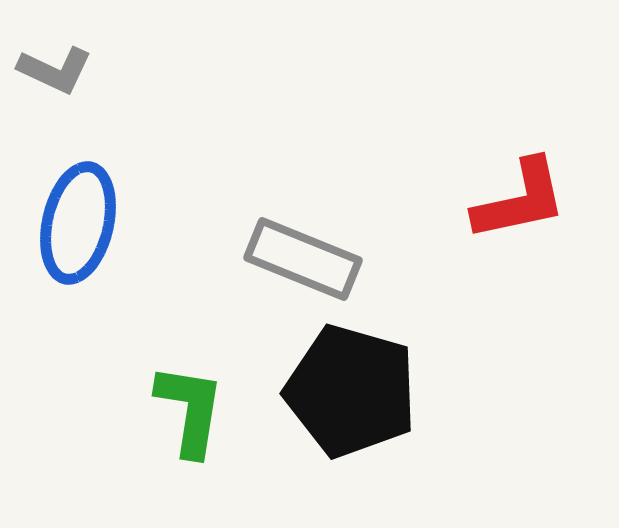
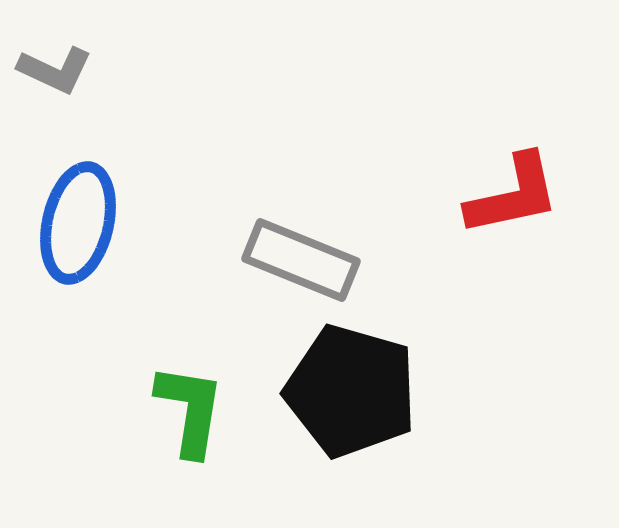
red L-shape: moved 7 px left, 5 px up
gray rectangle: moved 2 px left, 1 px down
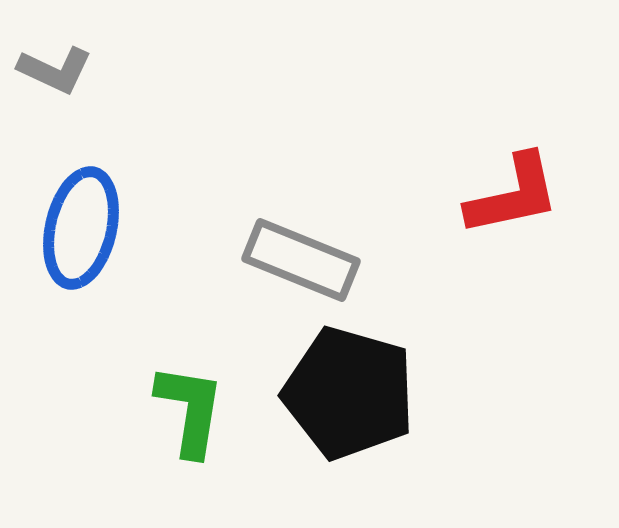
blue ellipse: moved 3 px right, 5 px down
black pentagon: moved 2 px left, 2 px down
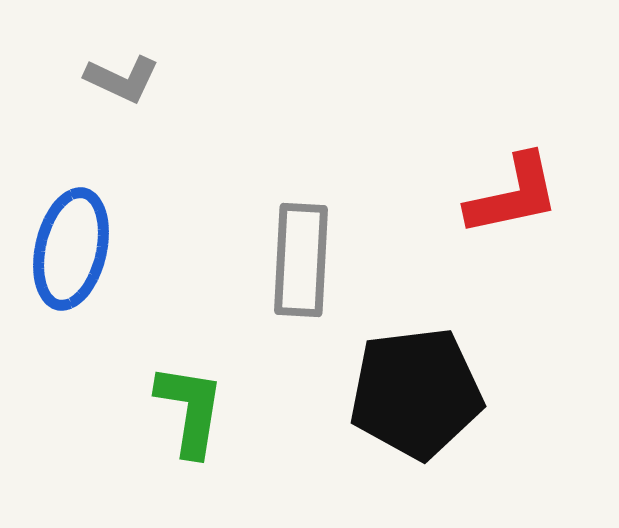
gray L-shape: moved 67 px right, 9 px down
blue ellipse: moved 10 px left, 21 px down
gray rectangle: rotated 71 degrees clockwise
black pentagon: moved 67 px right; rotated 23 degrees counterclockwise
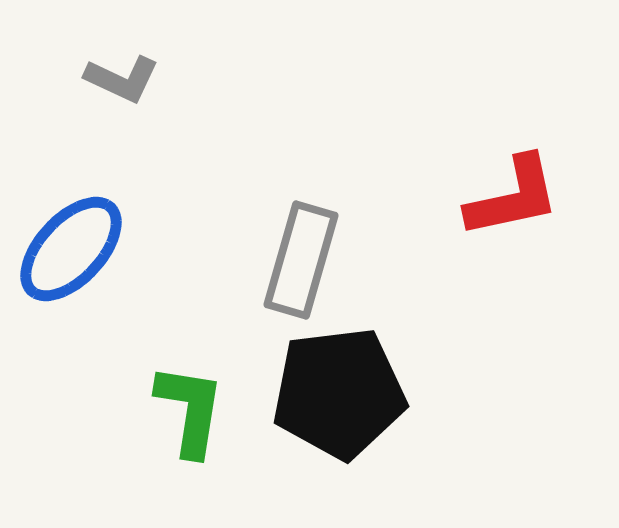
red L-shape: moved 2 px down
blue ellipse: rotated 30 degrees clockwise
gray rectangle: rotated 13 degrees clockwise
black pentagon: moved 77 px left
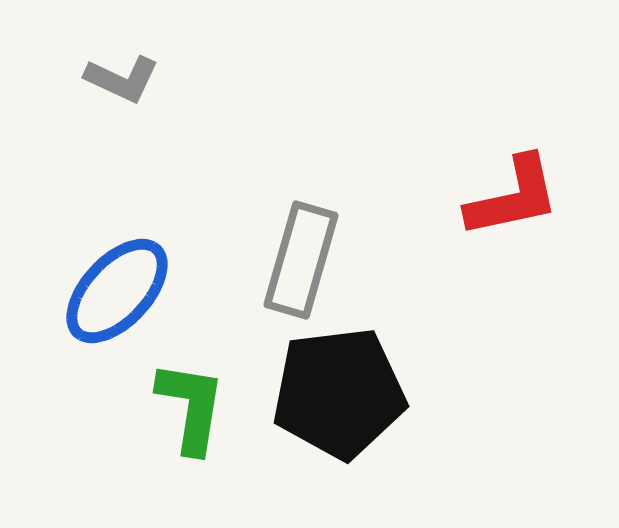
blue ellipse: moved 46 px right, 42 px down
green L-shape: moved 1 px right, 3 px up
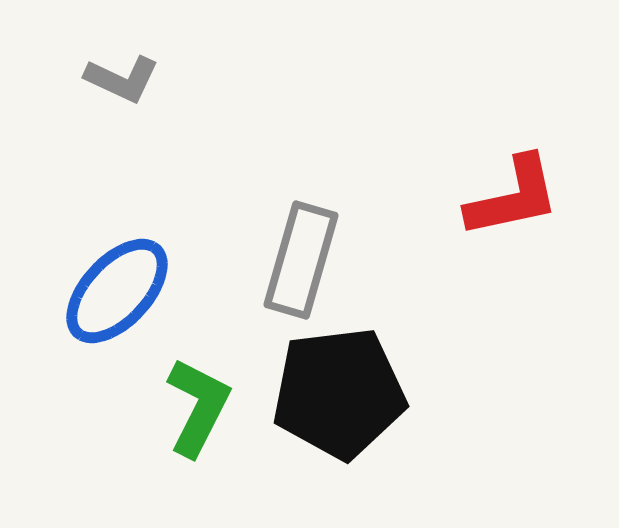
green L-shape: moved 7 px right; rotated 18 degrees clockwise
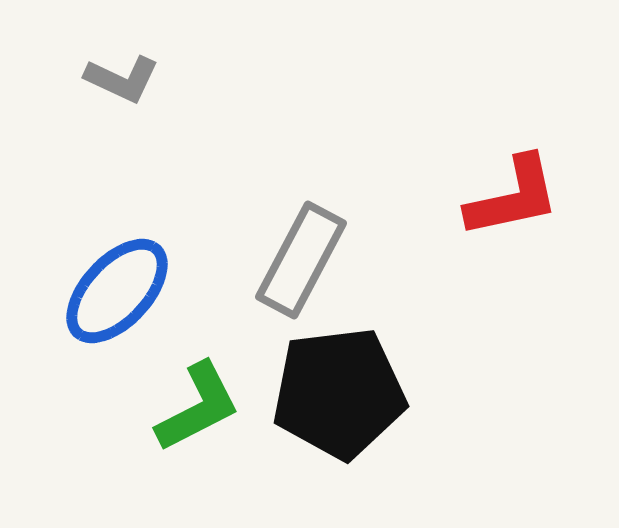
gray rectangle: rotated 12 degrees clockwise
green L-shape: rotated 36 degrees clockwise
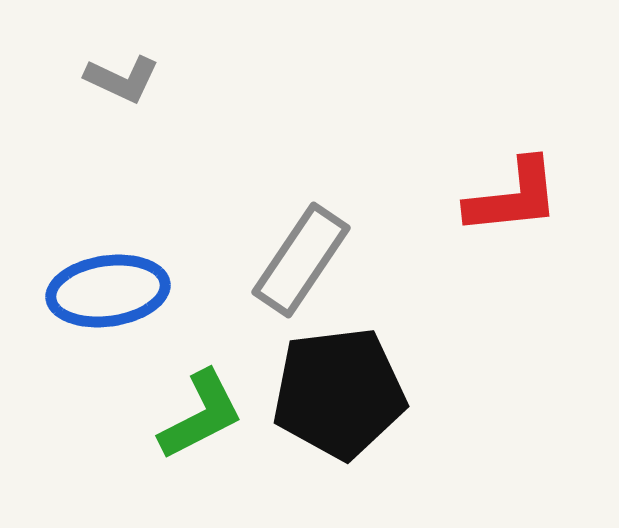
red L-shape: rotated 6 degrees clockwise
gray rectangle: rotated 6 degrees clockwise
blue ellipse: moved 9 px left; rotated 39 degrees clockwise
green L-shape: moved 3 px right, 8 px down
